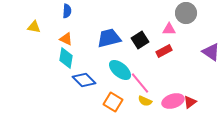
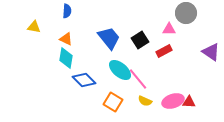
blue trapezoid: rotated 65 degrees clockwise
pink line: moved 2 px left, 4 px up
red triangle: moved 1 px left; rotated 40 degrees clockwise
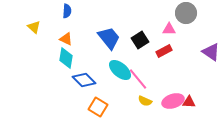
yellow triangle: rotated 32 degrees clockwise
orange square: moved 15 px left, 5 px down
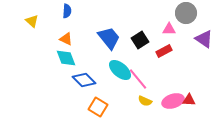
yellow triangle: moved 2 px left, 6 px up
purple triangle: moved 7 px left, 13 px up
cyan diamond: rotated 30 degrees counterclockwise
red triangle: moved 2 px up
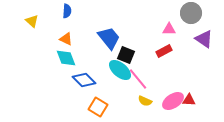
gray circle: moved 5 px right
black square: moved 14 px left, 15 px down; rotated 36 degrees counterclockwise
pink ellipse: rotated 15 degrees counterclockwise
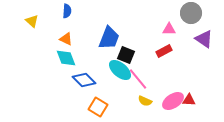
blue trapezoid: rotated 60 degrees clockwise
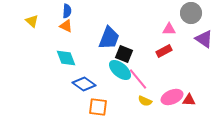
orange triangle: moved 13 px up
black square: moved 2 px left, 1 px up
blue diamond: moved 4 px down; rotated 10 degrees counterclockwise
pink ellipse: moved 1 px left, 4 px up; rotated 10 degrees clockwise
orange square: rotated 24 degrees counterclockwise
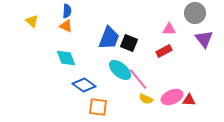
gray circle: moved 4 px right
purple triangle: rotated 18 degrees clockwise
black square: moved 5 px right, 11 px up
blue diamond: moved 1 px down
yellow semicircle: moved 1 px right, 2 px up
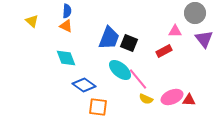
pink triangle: moved 6 px right, 2 px down
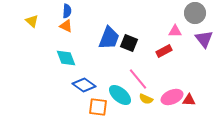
cyan ellipse: moved 25 px down
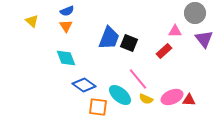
blue semicircle: rotated 64 degrees clockwise
orange triangle: rotated 32 degrees clockwise
red rectangle: rotated 14 degrees counterclockwise
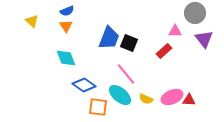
pink line: moved 12 px left, 5 px up
